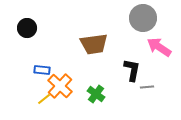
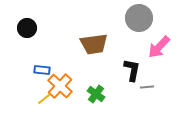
gray circle: moved 4 px left
pink arrow: rotated 80 degrees counterclockwise
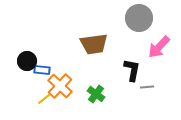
black circle: moved 33 px down
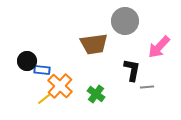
gray circle: moved 14 px left, 3 px down
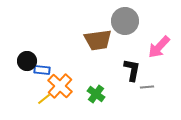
brown trapezoid: moved 4 px right, 4 px up
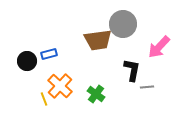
gray circle: moved 2 px left, 3 px down
blue rectangle: moved 7 px right, 16 px up; rotated 21 degrees counterclockwise
yellow line: rotated 72 degrees counterclockwise
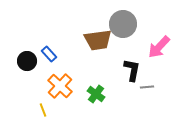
blue rectangle: rotated 63 degrees clockwise
yellow line: moved 1 px left, 11 px down
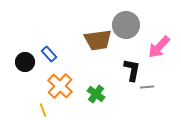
gray circle: moved 3 px right, 1 px down
black circle: moved 2 px left, 1 px down
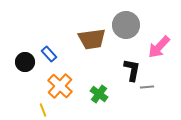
brown trapezoid: moved 6 px left, 1 px up
green cross: moved 3 px right
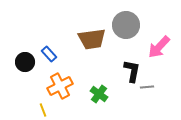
black L-shape: moved 1 px down
orange cross: rotated 20 degrees clockwise
